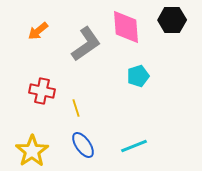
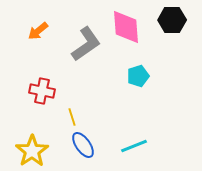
yellow line: moved 4 px left, 9 px down
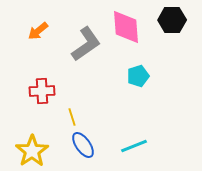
red cross: rotated 15 degrees counterclockwise
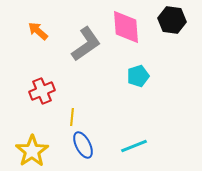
black hexagon: rotated 8 degrees clockwise
orange arrow: rotated 80 degrees clockwise
red cross: rotated 20 degrees counterclockwise
yellow line: rotated 24 degrees clockwise
blue ellipse: rotated 8 degrees clockwise
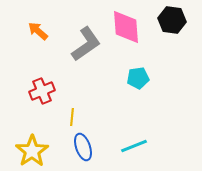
cyan pentagon: moved 2 px down; rotated 10 degrees clockwise
blue ellipse: moved 2 px down; rotated 8 degrees clockwise
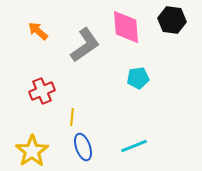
gray L-shape: moved 1 px left, 1 px down
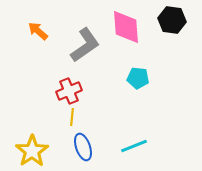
cyan pentagon: rotated 15 degrees clockwise
red cross: moved 27 px right
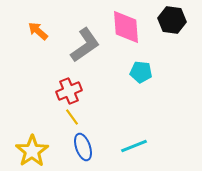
cyan pentagon: moved 3 px right, 6 px up
yellow line: rotated 42 degrees counterclockwise
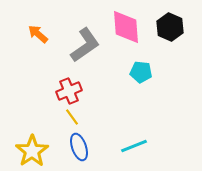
black hexagon: moved 2 px left, 7 px down; rotated 16 degrees clockwise
orange arrow: moved 3 px down
blue ellipse: moved 4 px left
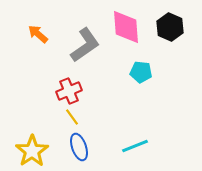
cyan line: moved 1 px right
